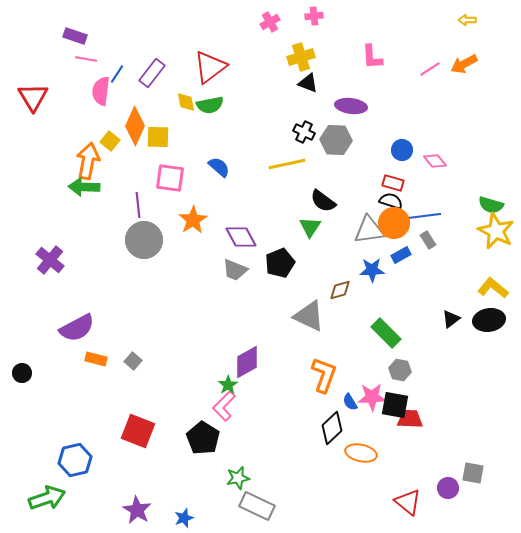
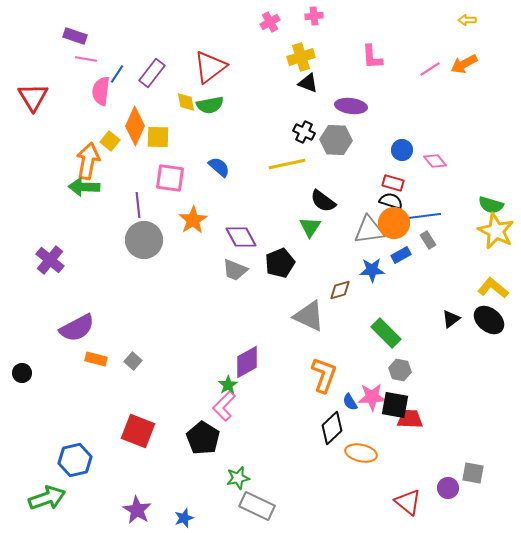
black ellipse at (489, 320): rotated 48 degrees clockwise
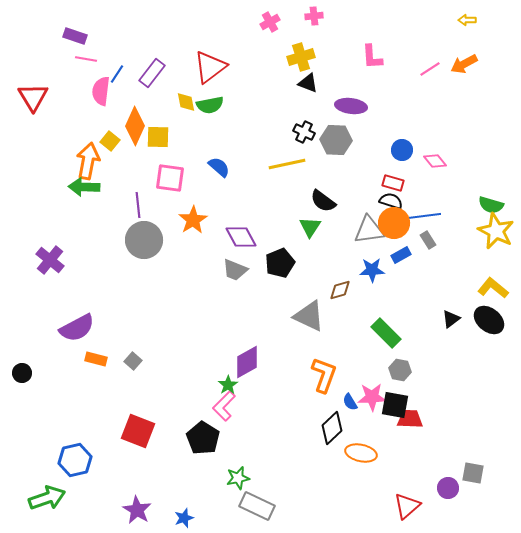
red triangle at (408, 502): moved 1 px left, 4 px down; rotated 40 degrees clockwise
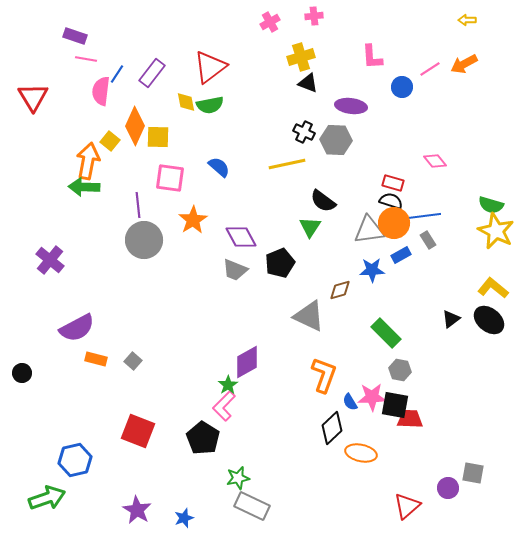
blue circle at (402, 150): moved 63 px up
gray rectangle at (257, 506): moved 5 px left
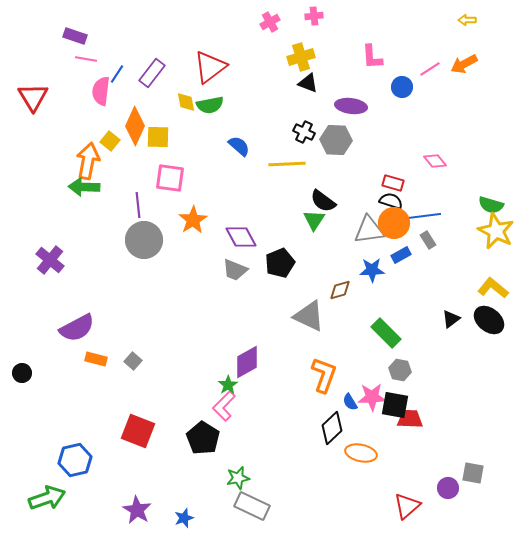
yellow line at (287, 164): rotated 9 degrees clockwise
blue semicircle at (219, 167): moved 20 px right, 21 px up
green triangle at (310, 227): moved 4 px right, 7 px up
